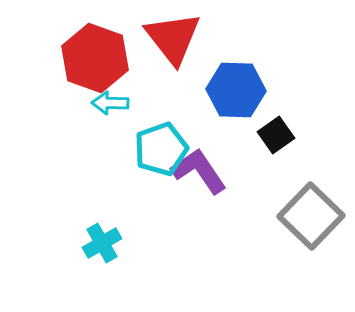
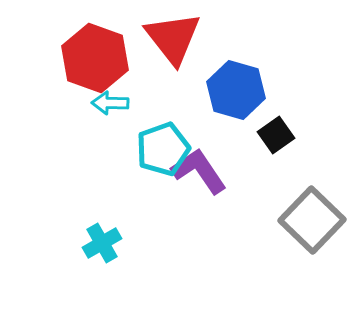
blue hexagon: rotated 14 degrees clockwise
cyan pentagon: moved 2 px right
gray square: moved 1 px right, 4 px down
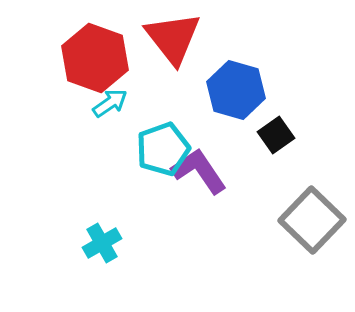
cyan arrow: rotated 144 degrees clockwise
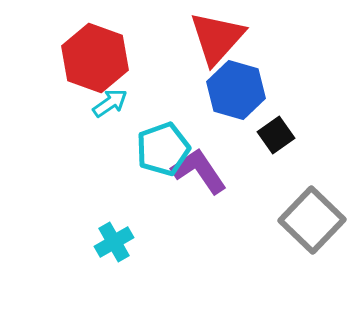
red triangle: moved 44 px right; rotated 20 degrees clockwise
cyan cross: moved 12 px right, 1 px up
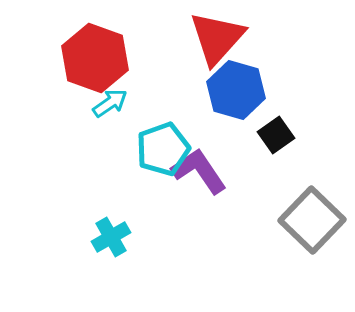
cyan cross: moved 3 px left, 5 px up
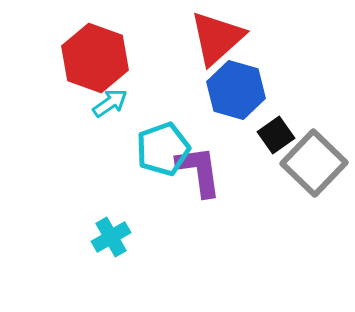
red triangle: rotated 6 degrees clockwise
purple L-shape: rotated 26 degrees clockwise
gray square: moved 2 px right, 57 px up
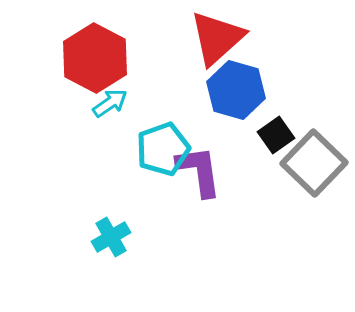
red hexagon: rotated 8 degrees clockwise
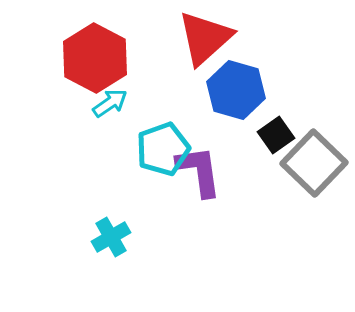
red triangle: moved 12 px left
